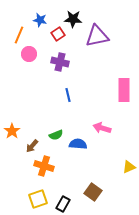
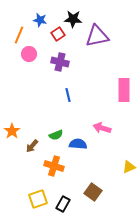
orange cross: moved 10 px right
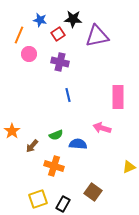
pink rectangle: moved 6 px left, 7 px down
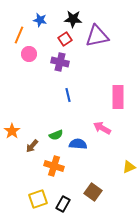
red square: moved 7 px right, 5 px down
pink arrow: rotated 12 degrees clockwise
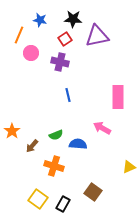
pink circle: moved 2 px right, 1 px up
yellow square: rotated 36 degrees counterclockwise
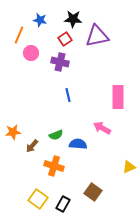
orange star: moved 1 px right, 1 px down; rotated 28 degrees clockwise
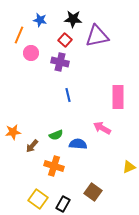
red square: moved 1 px down; rotated 16 degrees counterclockwise
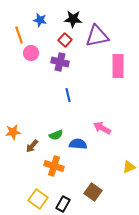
orange line: rotated 42 degrees counterclockwise
pink rectangle: moved 31 px up
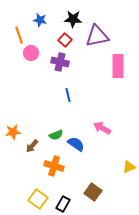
blue semicircle: moved 2 px left; rotated 30 degrees clockwise
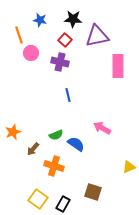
orange star: rotated 14 degrees counterclockwise
brown arrow: moved 1 px right, 3 px down
brown square: rotated 18 degrees counterclockwise
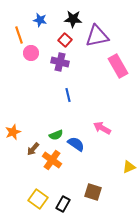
pink rectangle: rotated 30 degrees counterclockwise
orange cross: moved 2 px left, 6 px up; rotated 18 degrees clockwise
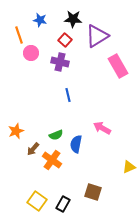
purple triangle: rotated 20 degrees counterclockwise
orange star: moved 3 px right, 1 px up
blue semicircle: rotated 114 degrees counterclockwise
yellow square: moved 1 px left, 2 px down
